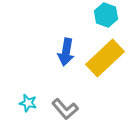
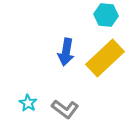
cyan hexagon: rotated 15 degrees counterclockwise
cyan star: rotated 18 degrees clockwise
gray L-shape: rotated 12 degrees counterclockwise
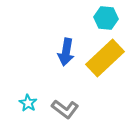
cyan hexagon: moved 3 px down
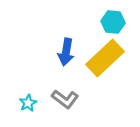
cyan hexagon: moved 7 px right, 4 px down
cyan star: rotated 12 degrees clockwise
gray L-shape: moved 10 px up
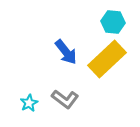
blue arrow: rotated 48 degrees counterclockwise
yellow rectangle: moved 2 px right, 1 px down
cyan star: moved 1 px right
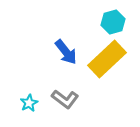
cyan hexagon: rotated 20 degrees counterclockwise
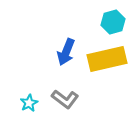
blue arrow: rotated 60 degrees clockwise
yellow rectangle: rotated 30 degrees clockwise
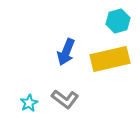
cyan hexagon: moved 5 px right, 1 px up
yellow rectangle: moved 3 px right
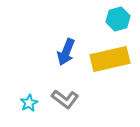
cyan hexagon: moved 2 px up
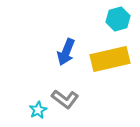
cyan star: moved 9 px right, 7 px down
